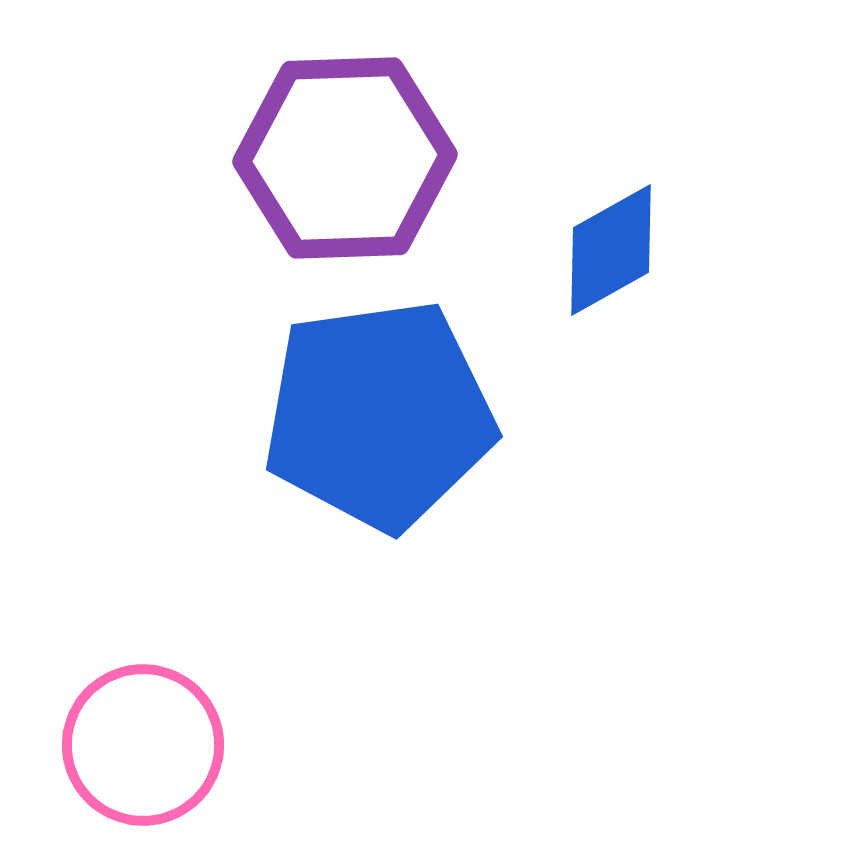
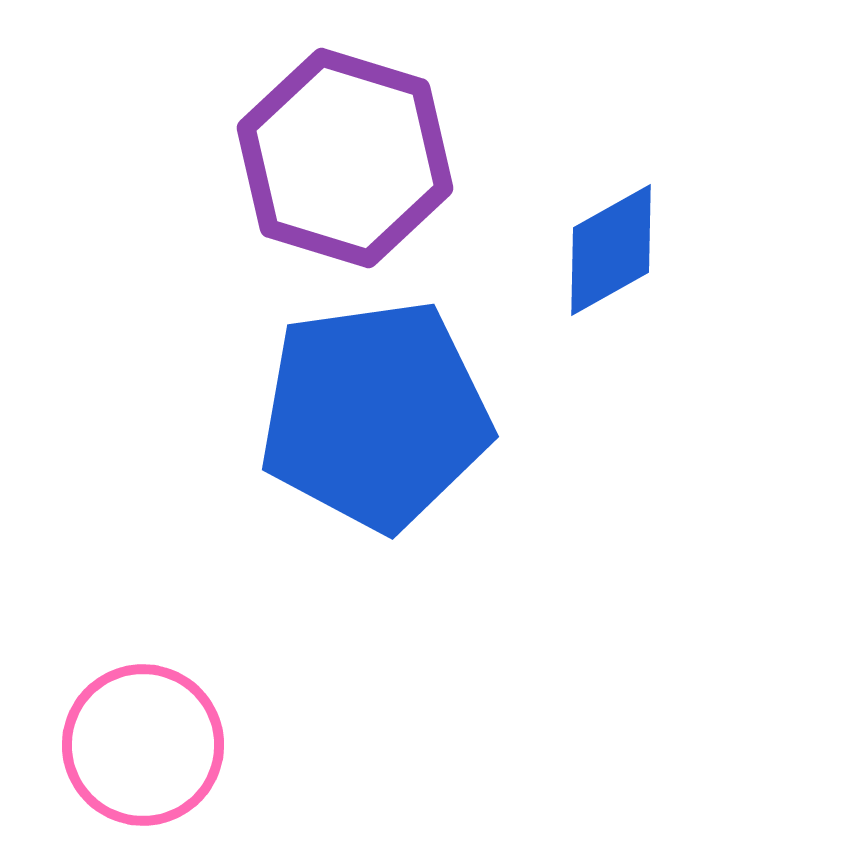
purple hexagon: rotated 19 degrees clockwise
blue pentagon: moved 4 px left
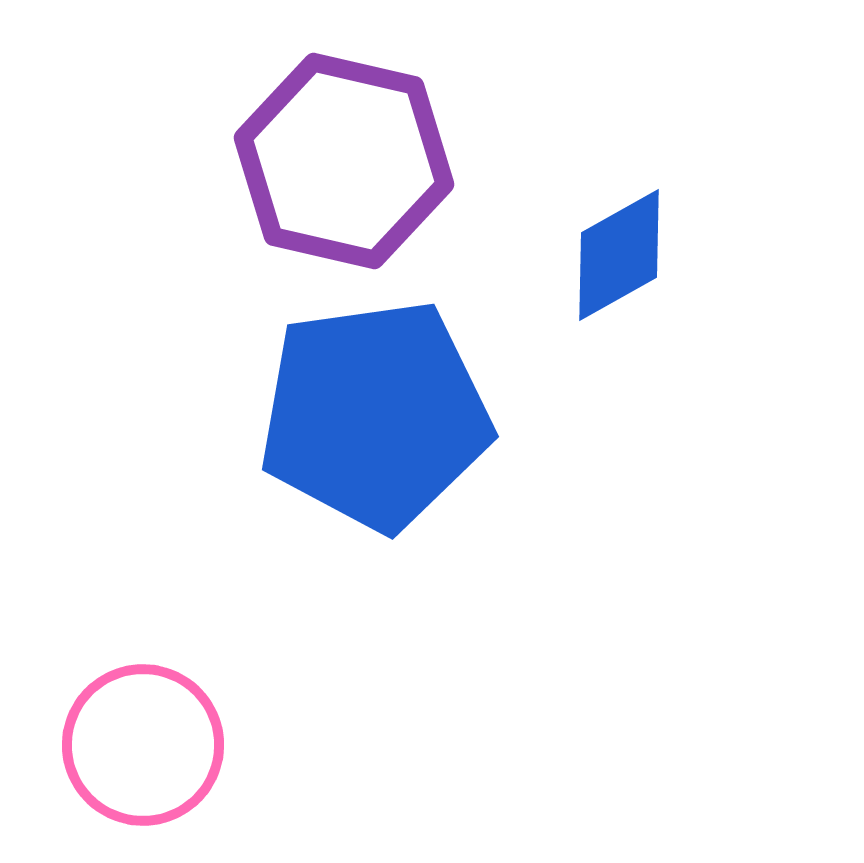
purple hexagon: moved 1 px left, 3 px down; rotated 4 degrees counterclockwise
blue diamond: moved 8 px right, 5 px down
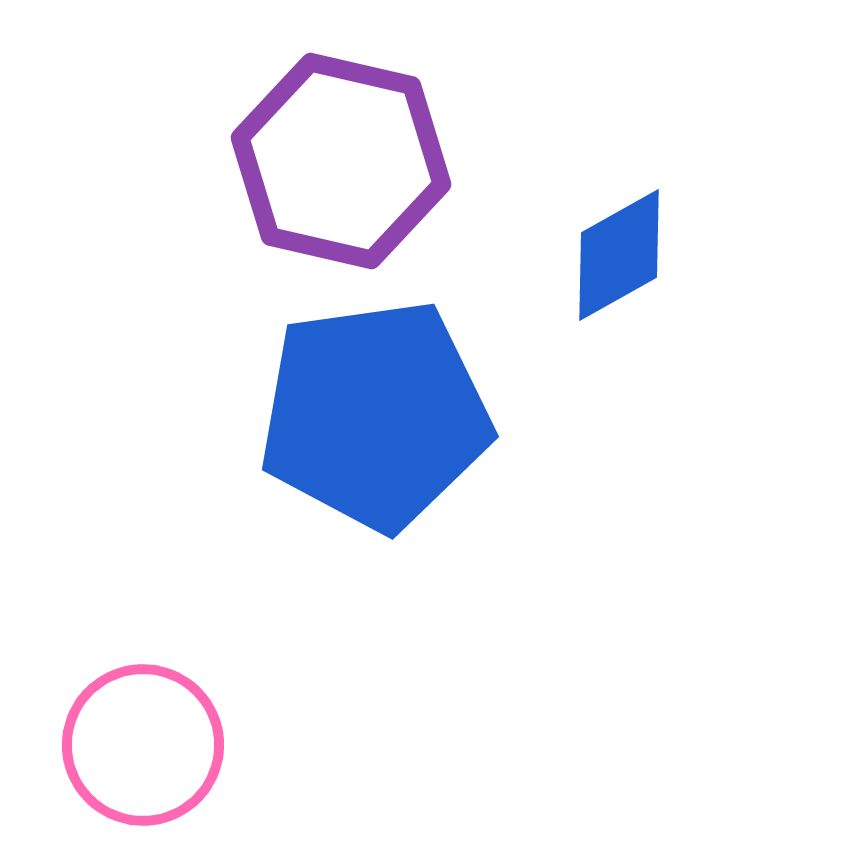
purple hexagon: moved 3 px left
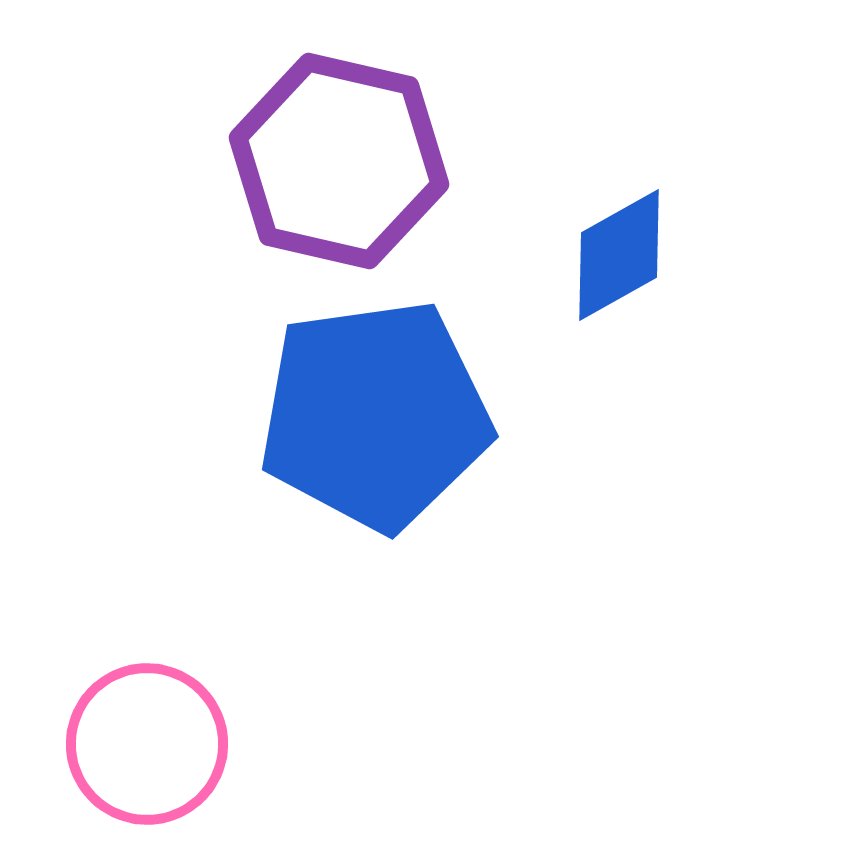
purple hexagon: moved 2 px left
pink circle: moved 4 px right, 1 px up
